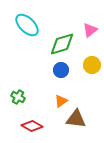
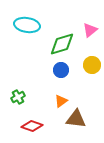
cyan ellipse: rotated 35 degrees counterclockwise
green cross: rotated 32 degrees clockwise
red diamond: rotated 10 degrees counterclockwise
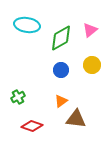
green diamond: moved 1 px left, 6 px up; rotated 12 degrees counterclockwise
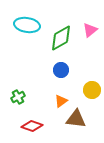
yellow circle: moved 25 px down
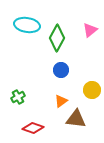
green diamond: moved 4 px left; rotated 32 degrees counterclockwise
red diamond: moved 1 px right, 2 px down
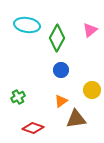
brown triangle: rotated 15 degrees counterclockwise
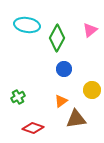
blue circle: moved 3 px right, 1 px up
